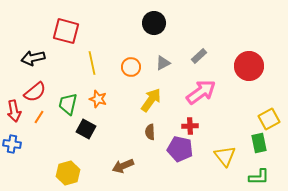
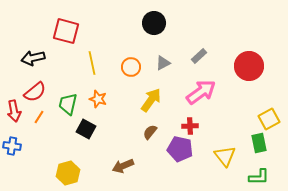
brown semicircle: rotated 42 degrees clockwise
blue cross: moved 2 px down
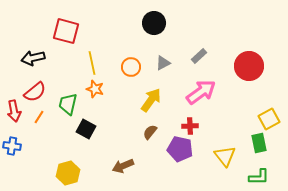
orange star: moved 3 px left, 10 px up
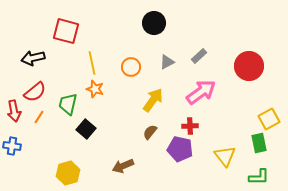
gray triangle: moved 4 px right, 1 px up
yellow arrow: moved 2 px right
black square: rotated 12 degrees clockwise
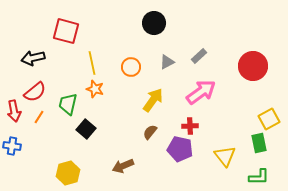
red circle: moved 4 px right
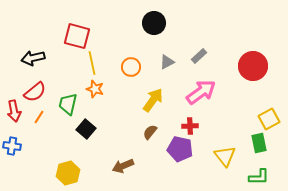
red square: moved 11 px right, 5 px down
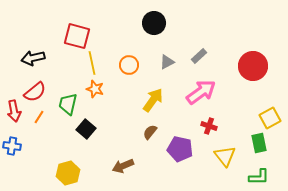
orange circle: moved 2 px left, 2 px up
yellow square: moved 1 px right, 1 px up
red cross: moved 19 px right; rotated 21 degrees clockwise
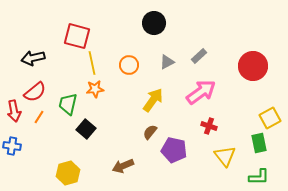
orange star: rotated 24 degrees counterclockwise
purple pentagon: moved 6 px left, 1 px down
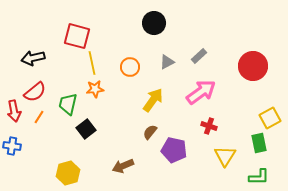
orange circle: moved 1 px right, 2 px down
black square: rotated 12 degrees clockwise
yellow triangle: rotated 10 degrees clockwise
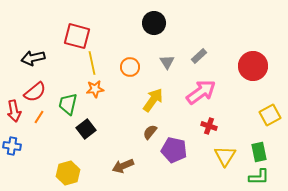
gray triangle: rotated 35 degrees counterclockwise
yellow square: moved 3 px up
green rectangle: moved 9 px down
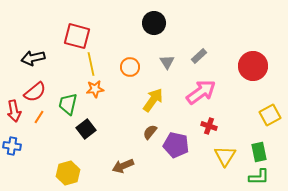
yellow line: moved 1 px left, 1 px down
purple pentagon: moved 2 px right, 5 px up
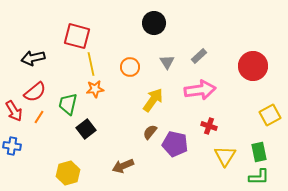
pink arrow: moved 1 px left, 2 px up; rotated 28 degrees clockwise
red arrow: rotated 20 degrees counterclockwise
purple pentagon: moved 1 px left, 1 px up
